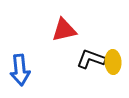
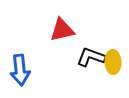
red triangle: moved 2 px left
black L-shape: moved 2 px up
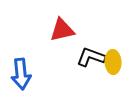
blue arrow: moved 1 px right, 4 px down
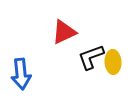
red triangle: moved 2 px right, 2 px down; rotated 12 degrees counterclockwise
black L-shape: rotated 40 degrees counterclockwise
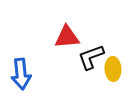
red triangle: moved 3 px right, 5 px down; rotated 20 degrees clockwise
yellow ellipse: moved 7 px down
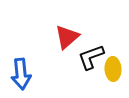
red triangle: rotated 36 degrees counterclockwise
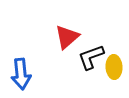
yellow ellipse: moved 1 px right, 2 px up
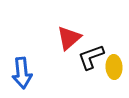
red triangle: moved 2 px right, 1 px down
blue arrow: moved 1 px right, 1 px up
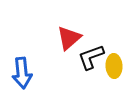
yellow ellipse: moved 1 px up
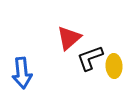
black L-shape: moved 1 px left, 1 px down
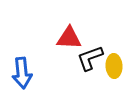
red triangle: rotated 44 degrees clockwise
